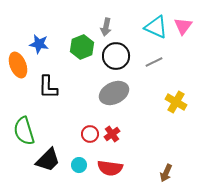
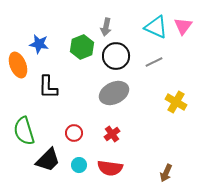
red circle: moved 16 px left, 1 px up
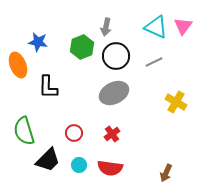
blue star: moved 1 px left, 2 px up
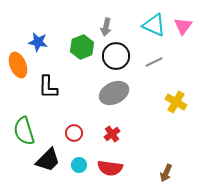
cyan triangle: moved 2 px left, 2 px up
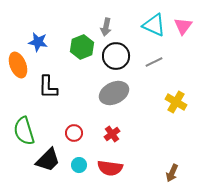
brown arrow: moved 6 px right
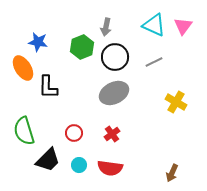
black circle: moved 1 px left, 1 px down
orange ellipse: moved 5 px right, 3 px down; rotated 10 degrees counterclockwise
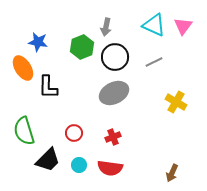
red cross: moved 1 px right, 3 px down; rotated 14 degrees clockwise
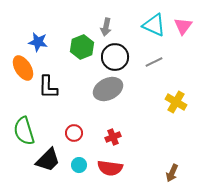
gray ellipse: moved 6 px left, 4 px up
